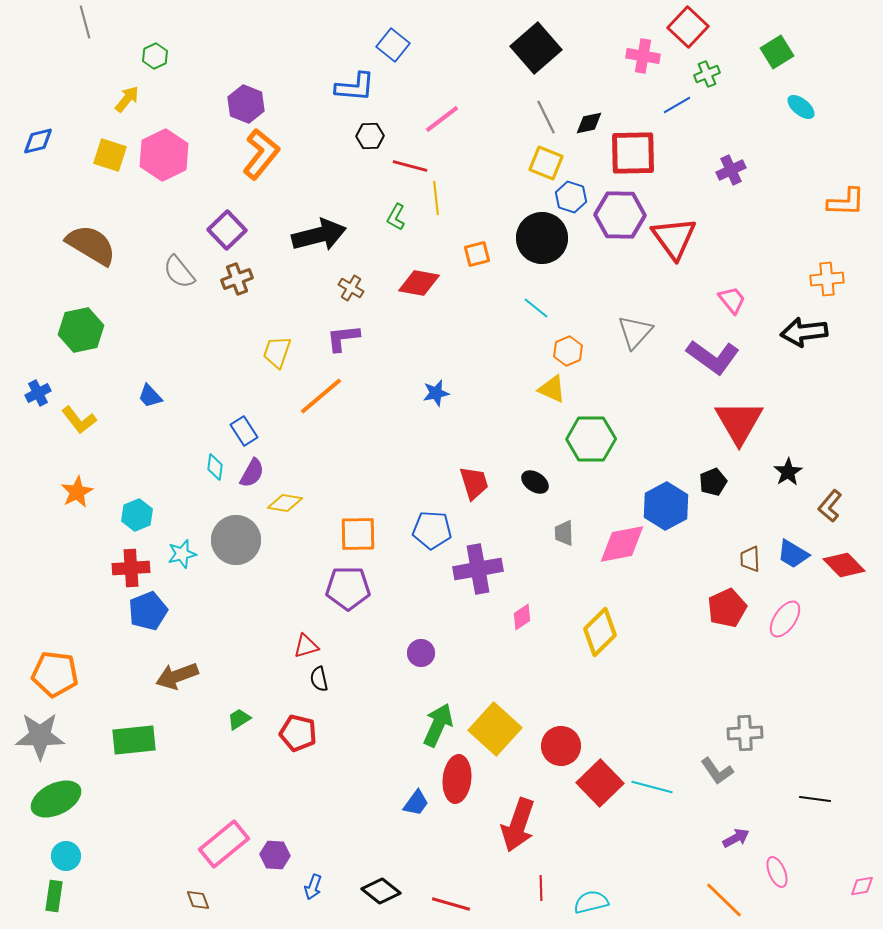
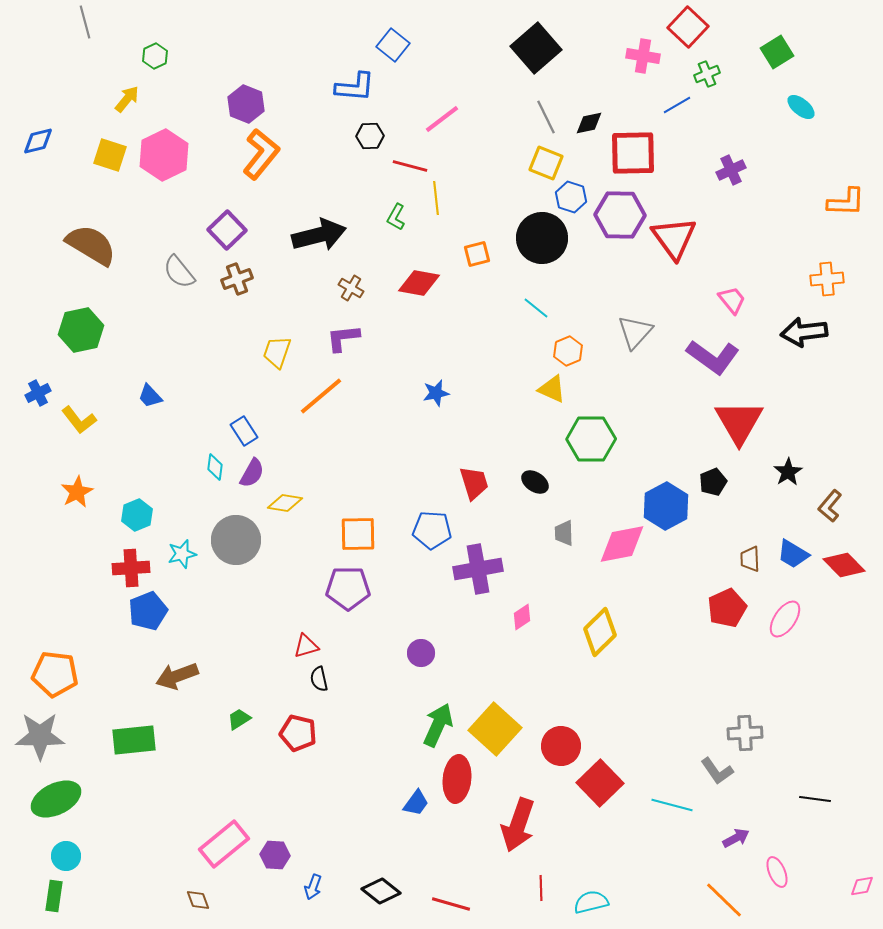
cyan line at (652, 787): moved 20 px right, 18 px down
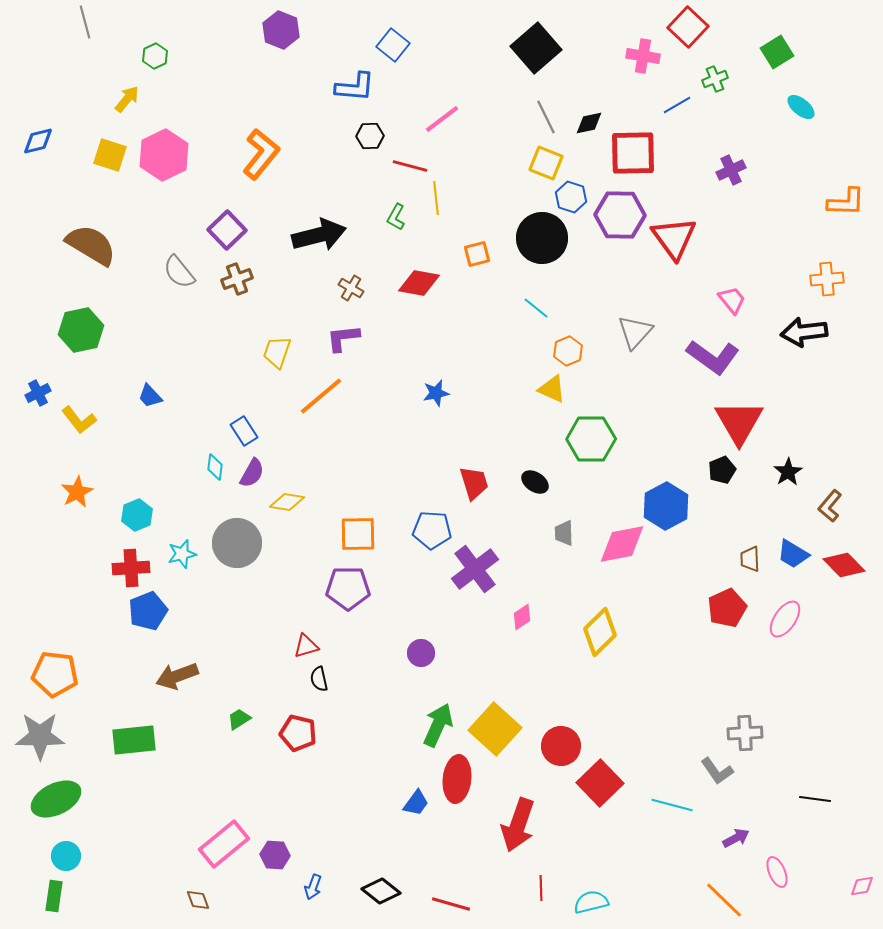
green cross at (707, 74): moved 8 px right, 5 px down
purple hexagon at (246, 104): moved 35 px right, 74 px up
black pentagon at (713, 482): moved 9 px right, 12 px up
yellow diamond at (285, 503): moved 2 px right, 1 px up
gray circle at (236, 540): moved 1 px right, 3 px down
purple cross at (478, 569): moved 3 px left; rotated 27 degrees counterclockwise
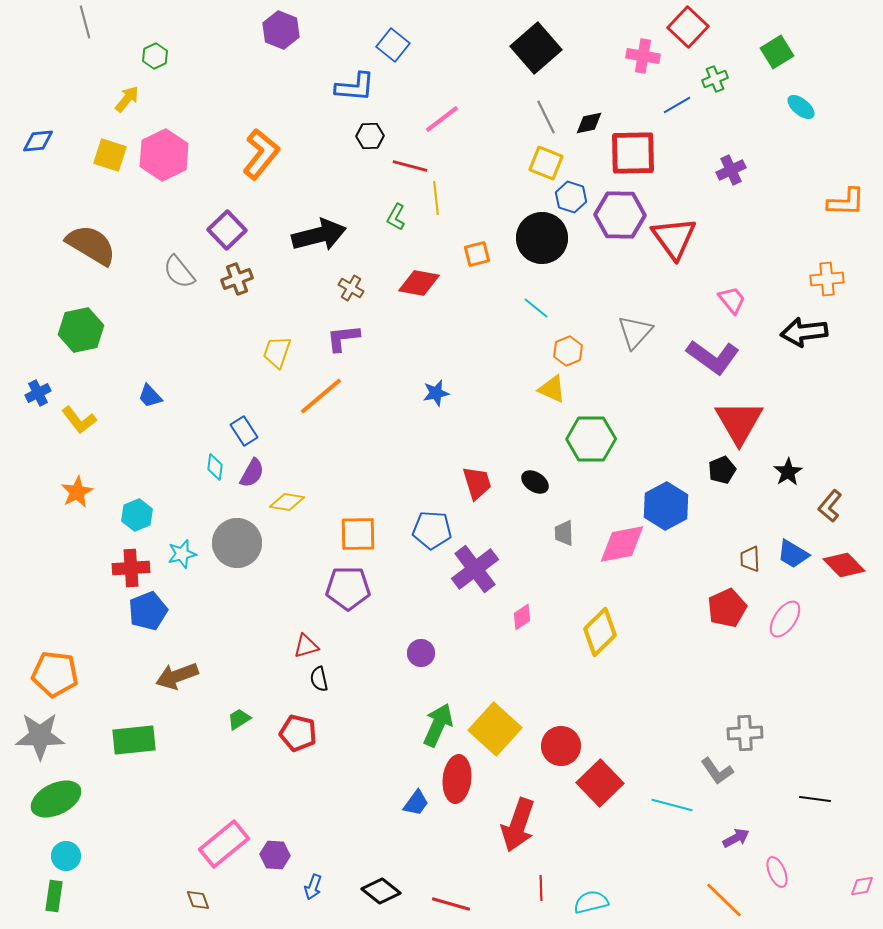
blue diamond at (38, 141): rotated 8 degrees clockwise
red trapezoid at (474, 483): moved 3 px right
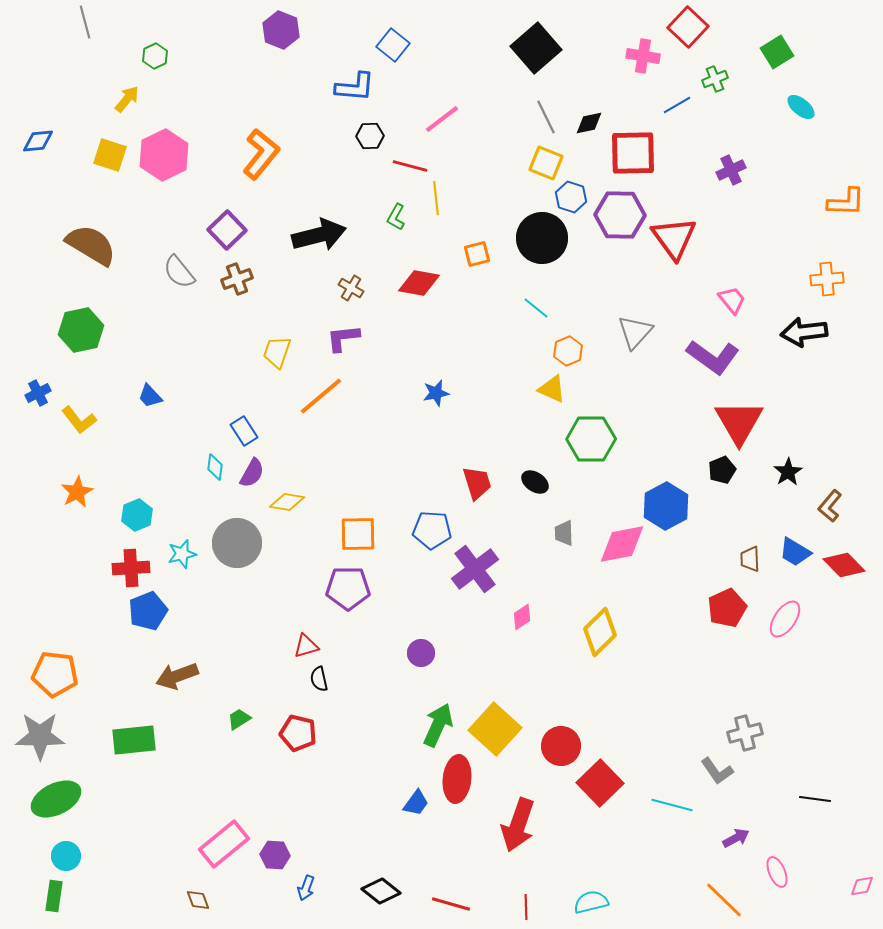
blue trapezoid at (793, 554): moved 2 px right, 2 px up
gray cross at (745, 733): rotated 12 degrees counterclockwise
blue arrow at (313, 887): moved 7 px left, 1 px down
red line at (541, 888): moved 15 px left, 19 px down
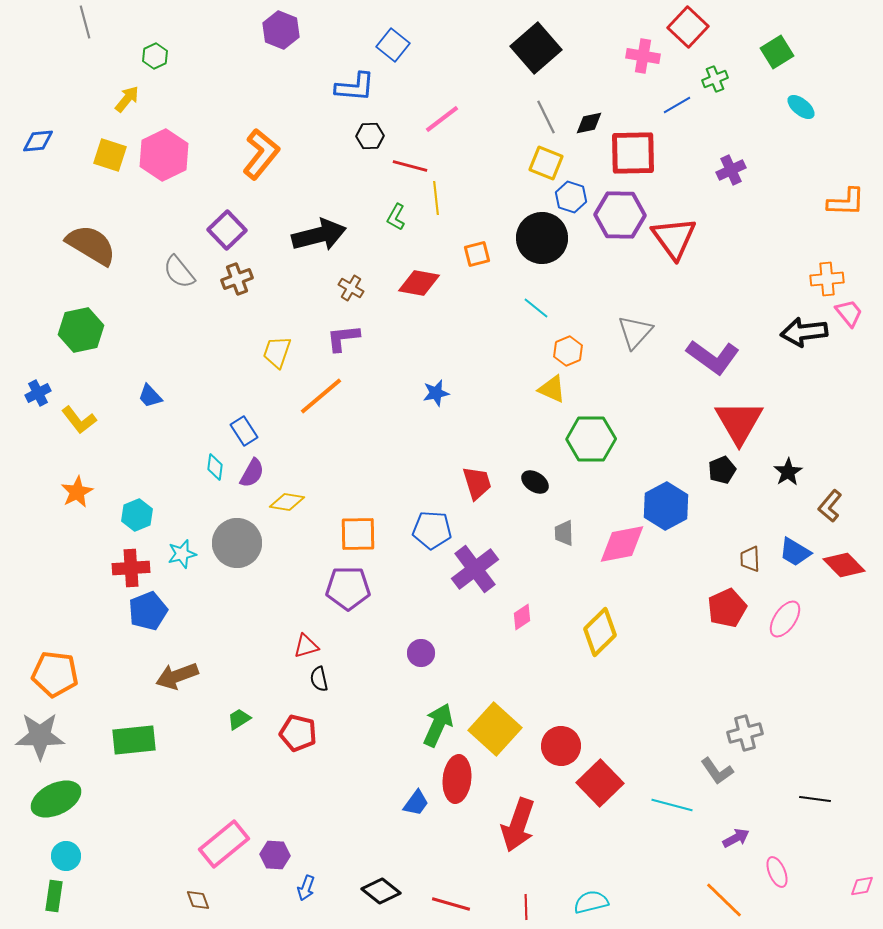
pink trapezoid at (732, 300): moved 117 px right, 13 px down
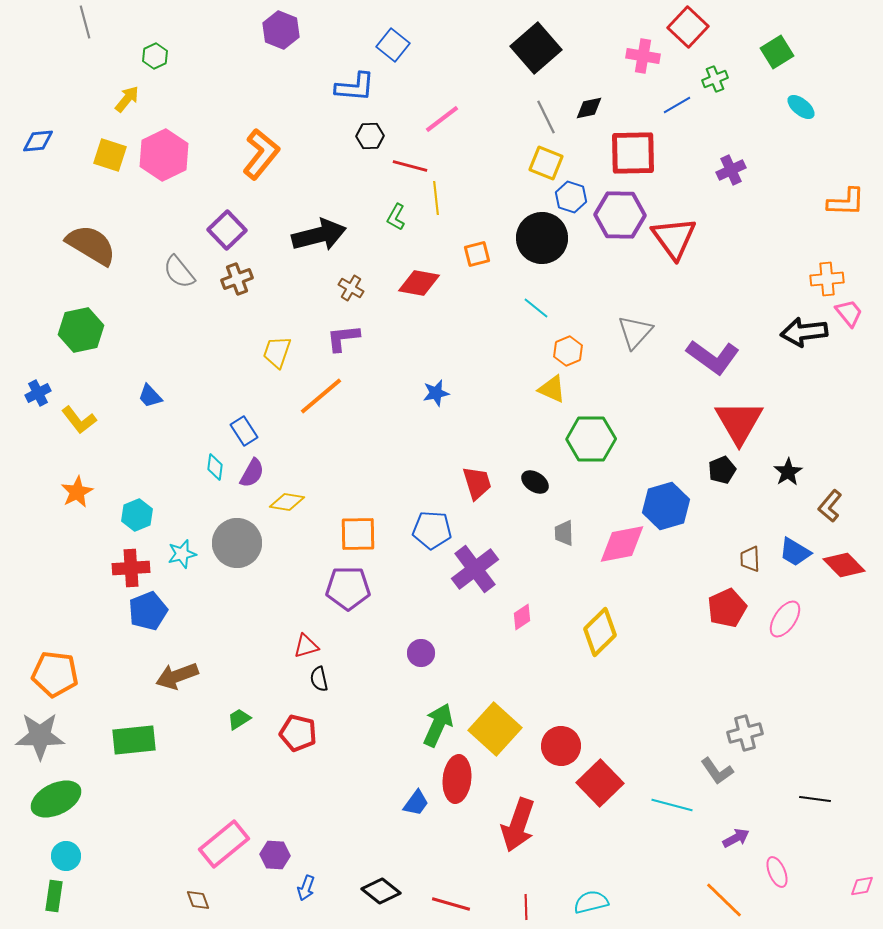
black diamond at (589, 123): moved 15 px up
blue hexagon at (666, 506): rotated 12 degrees clockwise
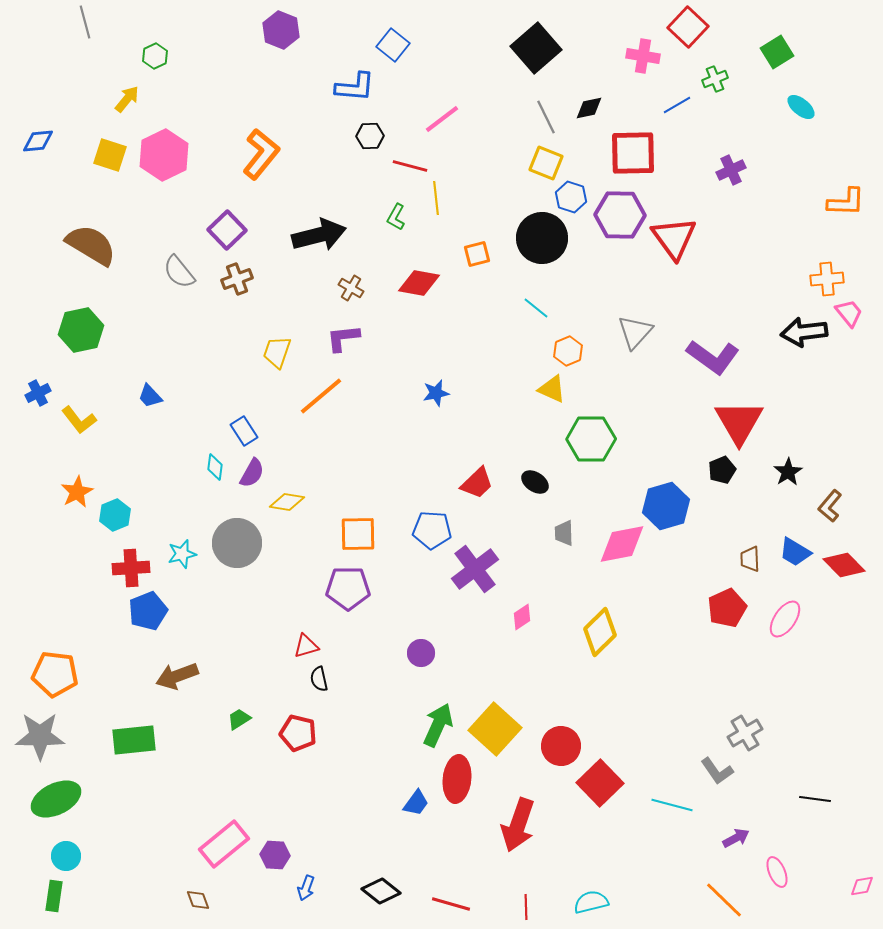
red trapezoid at (477, 483): rotated 63 degrees clockwise
cyan hexagon at (137, 515): moved 22 px left
gray cross at (745, 733): rotated 16 degrees counterclockwise
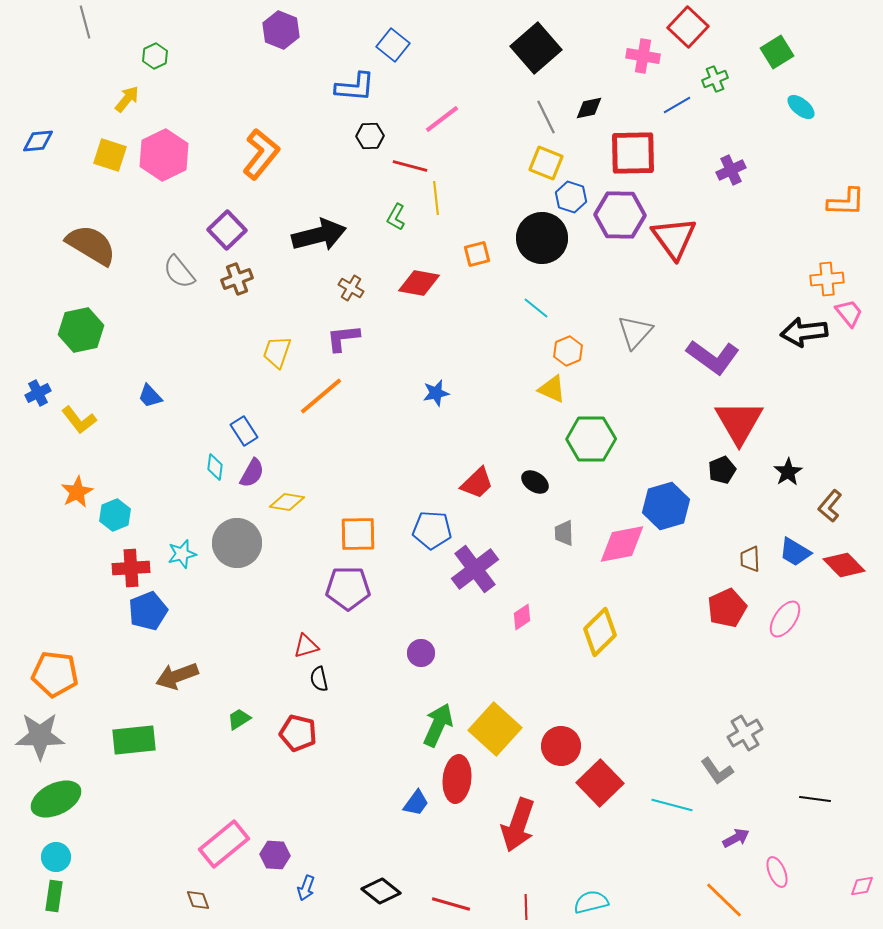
cyan circle at (66, 856): moved 10 px left, 1 px down
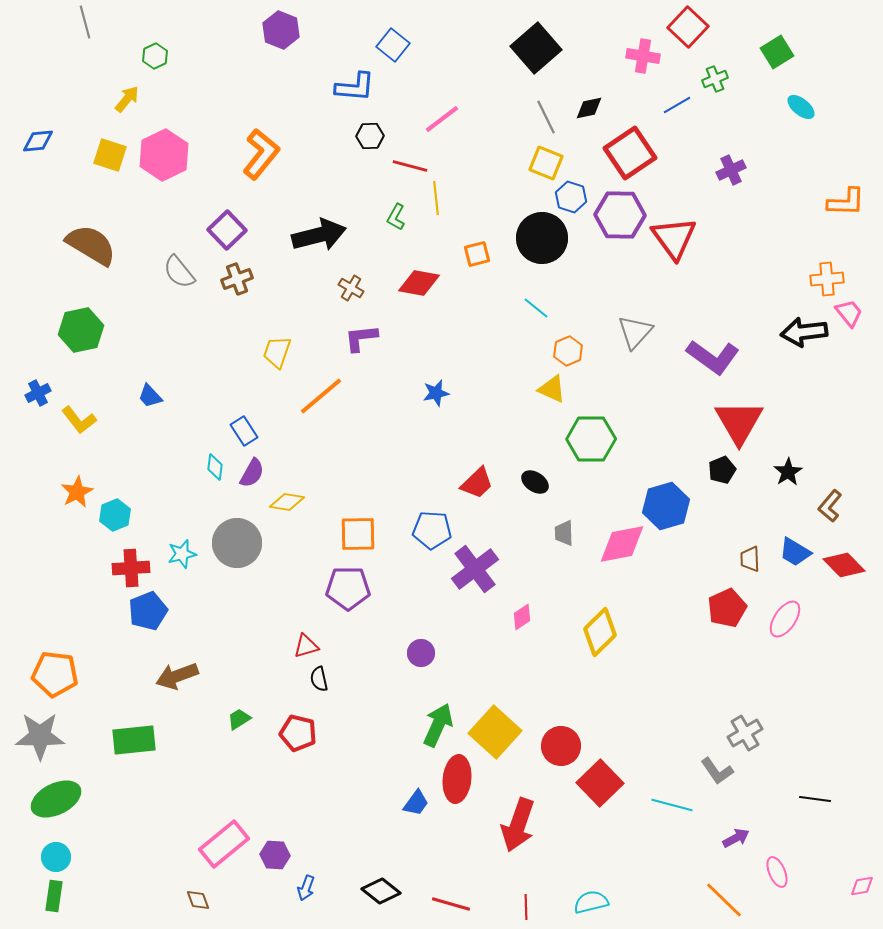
red square at (633, 153): moved 3 px left; rotated 33 degrees counterclockwise
purple L-shape at (343, 338): moved 18 px right
yellow square at (495, 729): moved 3 px down
